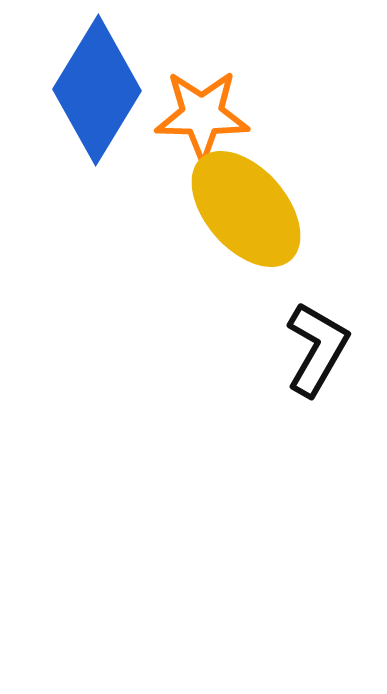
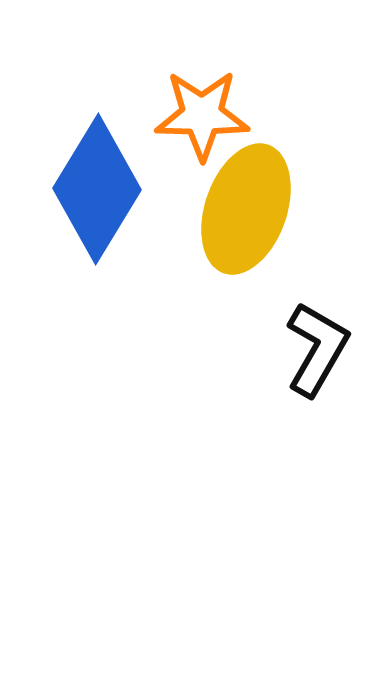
blue diamond: moved 99 px down
yellow ellipse: rotated 60 degrees clockwise
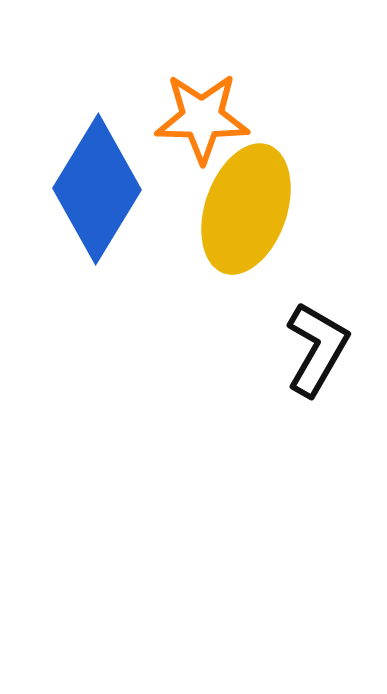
orange star: moved 3 px down
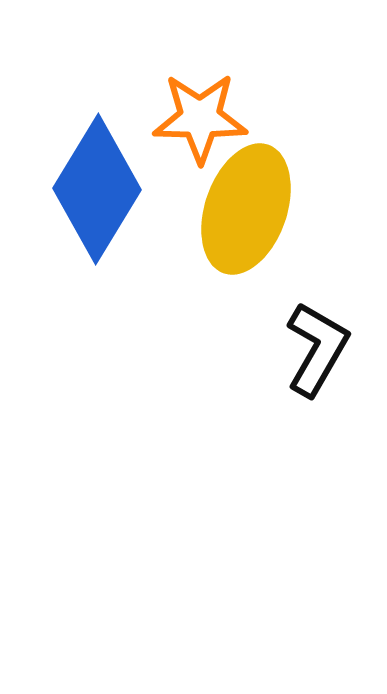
orange star: moved 2 px left
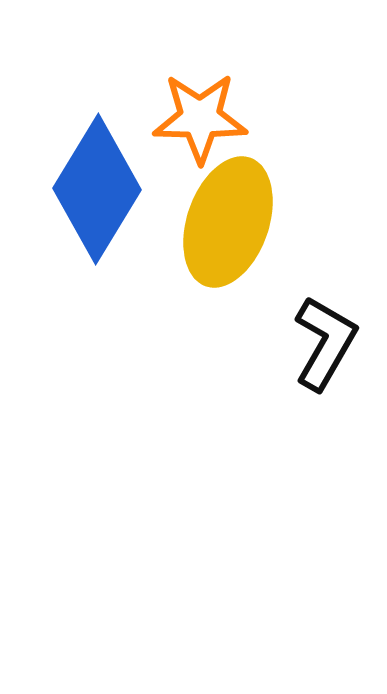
yellow ellipse: moved 18 px left, 13 px down
black L-shape: moved 8 px right, 6 px up
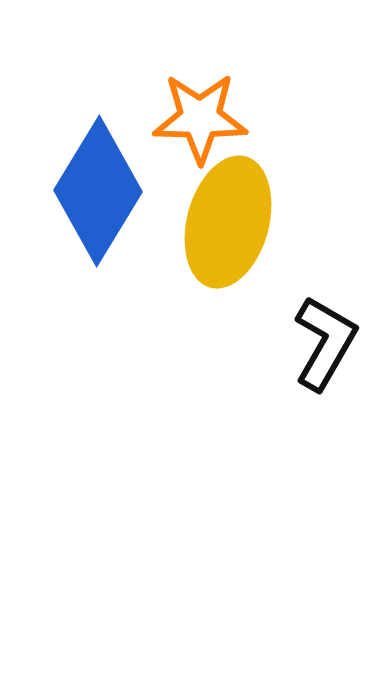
blue diamond: moved 1 px right, 2 px down
yellow ellipse: rotated 4 degrees counterclockwise
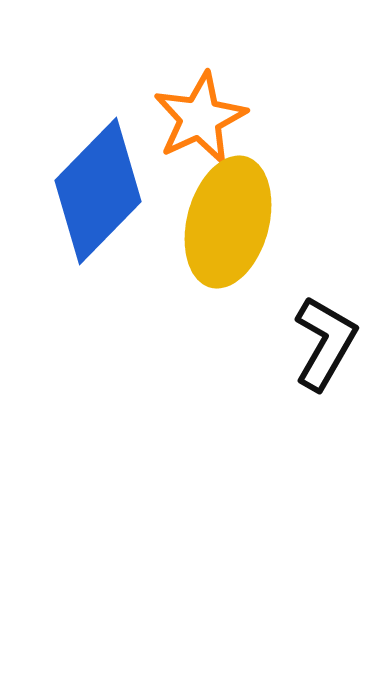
orange star: rotated 26 degrees counterclockwise
blue diamond: rotated 13 degrees clockwise
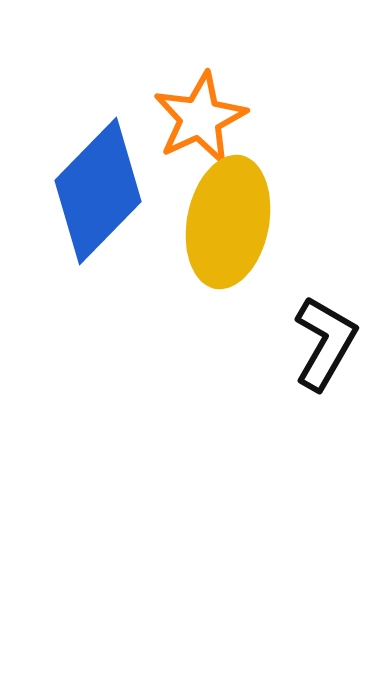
yellow ellipse: rotated 4 degrees counterclockwise
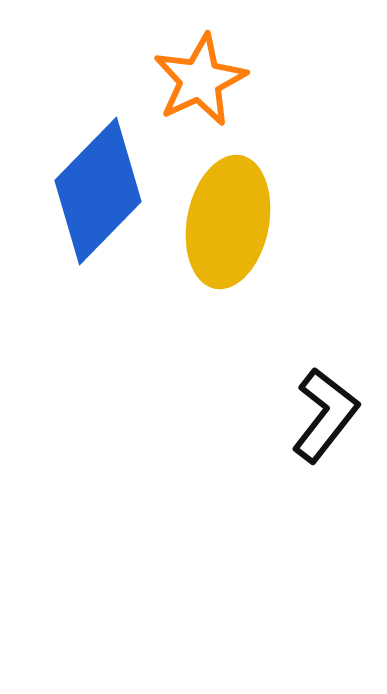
orange star: moved 38 px up
black L-shape: moved 72 px down; rotated 8 degrees clockwise
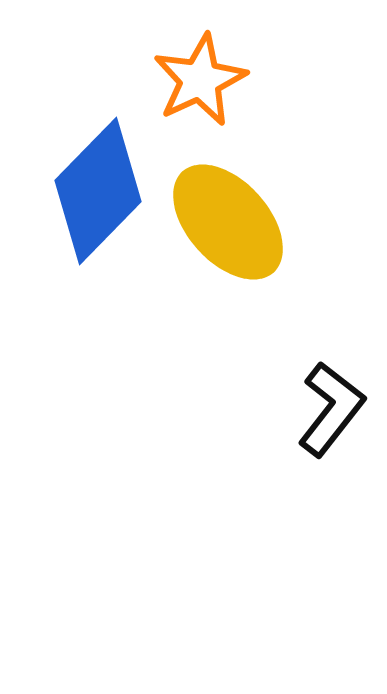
yellow ellipse: rotated 53 degrees counterclockwise
black L-shape: moved 6 px right, 6 px up
